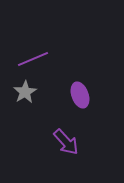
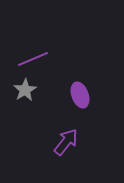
gray star: moved 2 px up
purple arrow: rotated 100 degrees counterclockwise
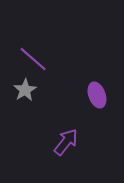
purple line: rotated 64 degrees clockwise
purple ellipse: moved 17 px right
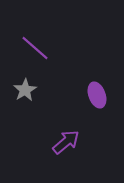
purple line: moved 2 px right, 11 px up
purple arrow: rotated 12 degrees clockwise
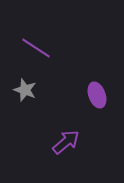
purple line: moved 1 px right; rotated 8 degrees counterclockwise
gray star: rotated 20 degrees counterclockwise
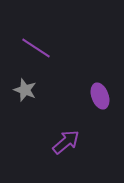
purple ellipse: moved 3 px right, 1 px down
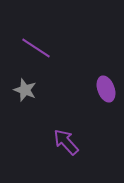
purple ellipse: moved 6 px right, 7 px up
purple arrow: rotated 92 degrees counterclockwise
